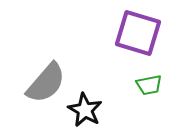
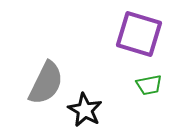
purple square: moved 1 px right, 1 px down
gray semicircle: rotated 15 degrees counterclockwise
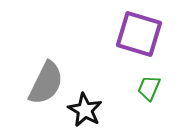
green trapezoid: moved 3 px down; rotated 124 degrees clockwise
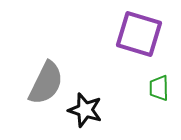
green trapezoid: moved 10 px right; rotated 24 degrees counterclockwise
black star: rotated 12 degrees counterclockwise
